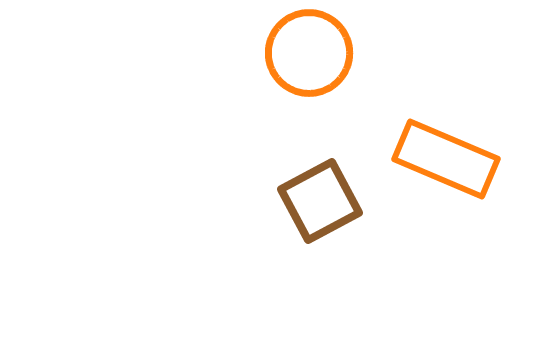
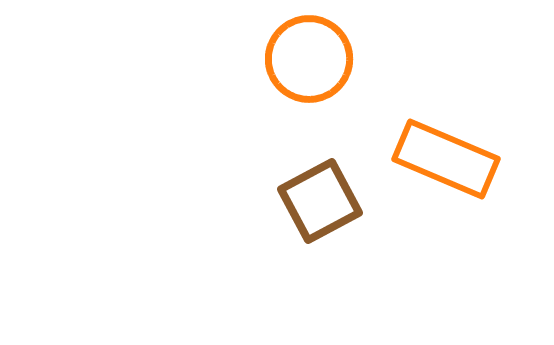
orange circle: moved 6 px down
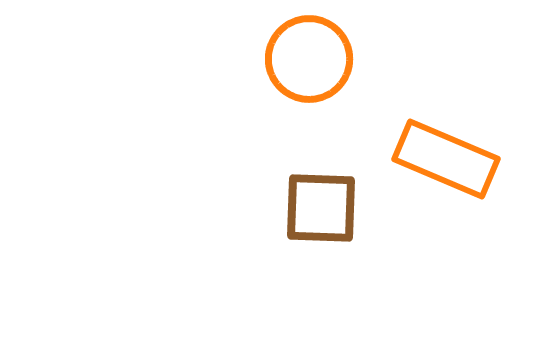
brown square: moved 1 px right, 7 px down; rotated 30 degrees clockwise
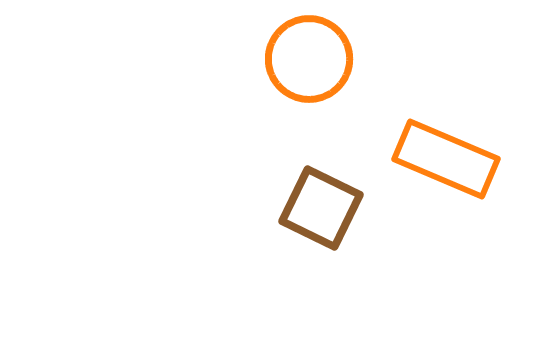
brown square: rotated 24 degrees clockwise
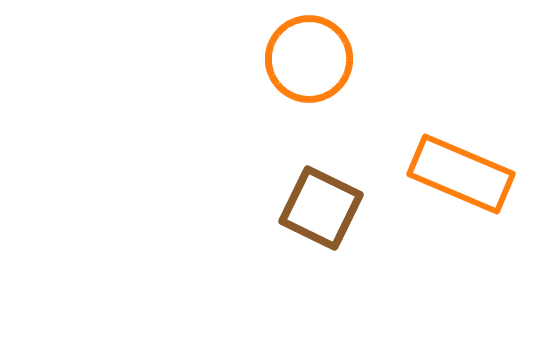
orange rectangle: moved 15 px right, 15 px down
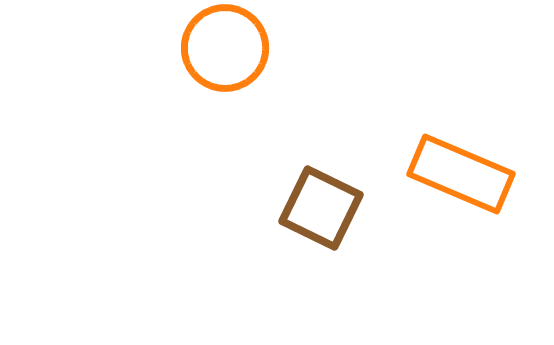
orange circle: moved 84 px left, 11 px up
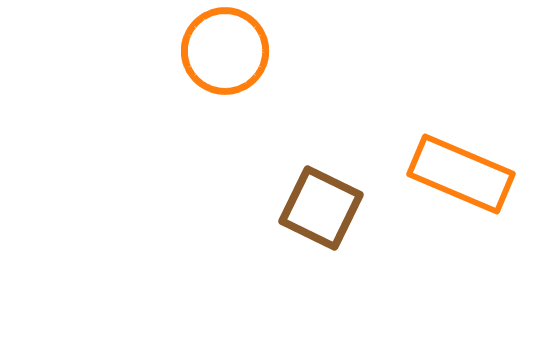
orange circle: moved 3 px down
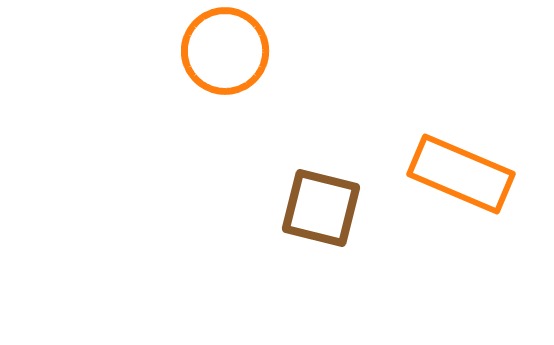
brown square: rotated 12 degrees counterclockwise
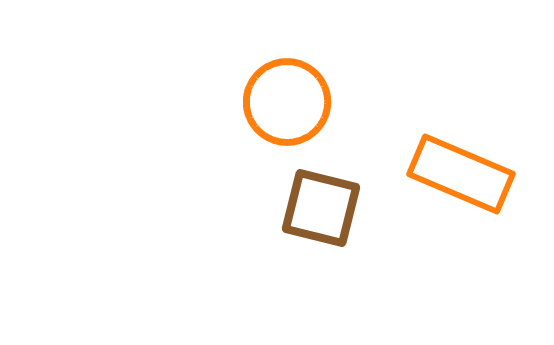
orange circle: moved 62 px right, 51 px down
